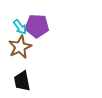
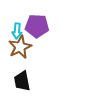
cyan arrow: moved 3 px left, 4 px down; rotated 42 degrees clockwise
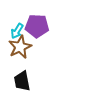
cyan arrow: rotated 28 degrees clockwise
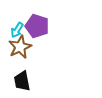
purple pentagon: rotated 15 degrees clockwise
cyan arrow: moved 1 px up
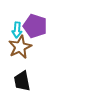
purple pentagon: moved 2 px left
cyan arrow: rotated 28 degrees counterclockwise
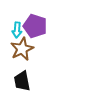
brown star: moved 2 px right, 2 px down
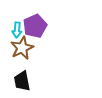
purple pentagon: rotated 30 degrees clockwise
brown star: moved 1 px up
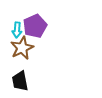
black trapezoid: moved 2 px left
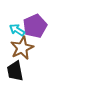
cyan arrow: rotated 119 degrees clockwise
black trapezoid: moved 5 px left, 10 px up
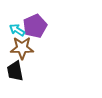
brown star: rotated 25 degrees clockwise
